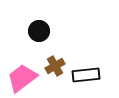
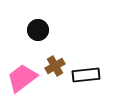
black circle: moved 1 px left, 1 px up
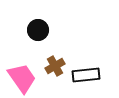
pink trapezoid: rotated 92 degrees clockwise
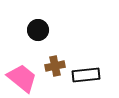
brown cross: rotated 18 degrees clockwise
pink trapezoid: rotated 16 degrees counterclockwise
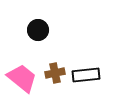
brown cross: moved 7 px down
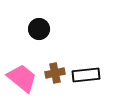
black circle: moved 1 px right, 1 px up
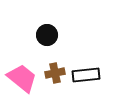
black circle: moved 8 px right, 6 px down
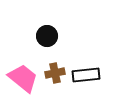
black circle: moved 1 px down
pink trapezoid: moved 1 px right
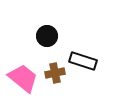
black rectangle: moved 3 px left, 14 px up; rotated 24 degrees clockwise
